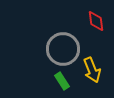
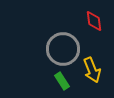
red diamond: moved 2 px left
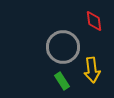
gray circle: moved 2 px up
yellow arrow: rotated 15 degrees clockwise
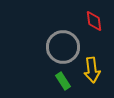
green rectangle: moved 1 px right
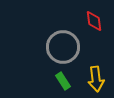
yellow arrow: moved 4 px right, 9 px down
